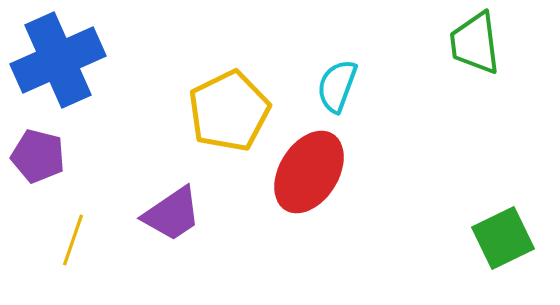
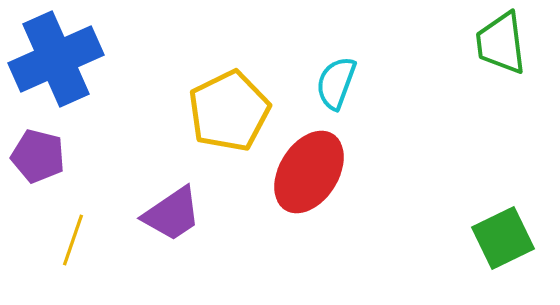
green trapezoid: moved 26 px right
blue cross: moved 2 px left, 1 px up
cyan semicircle: moved 1 px left, 3 px up
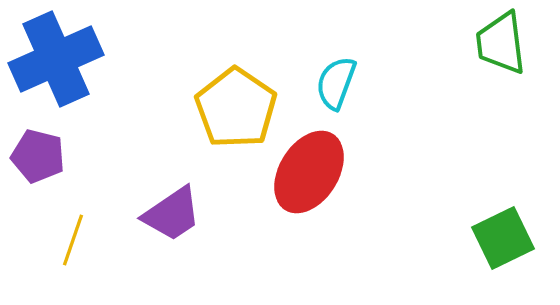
yellow pentagon: moved 7 px right, 3 px up; rotated 12 degrees counterclockwise
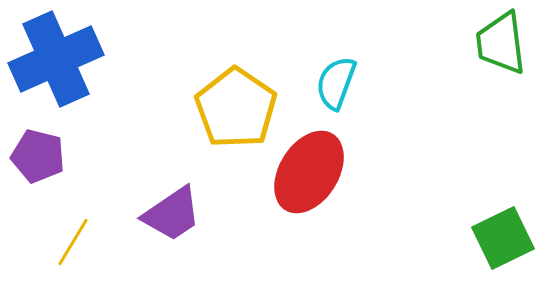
yellow line: moved 2 px down; rotated 12 degrees clockwise
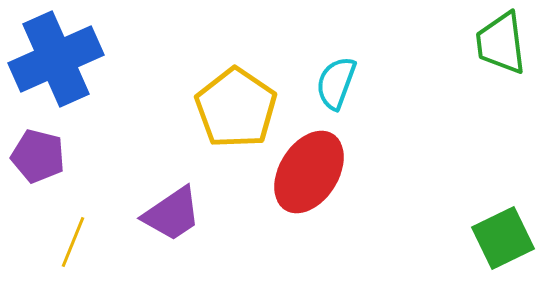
yellow line: rotated 9 degrees counterclockwise
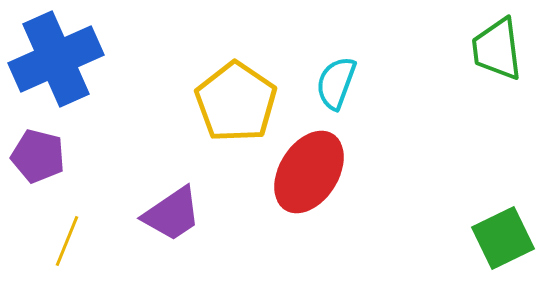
green trapezoid: moved 4 px left, 6 px down
yellow pentagon: moved 6 px up
yellow line: moved 6 px left, 1 px up
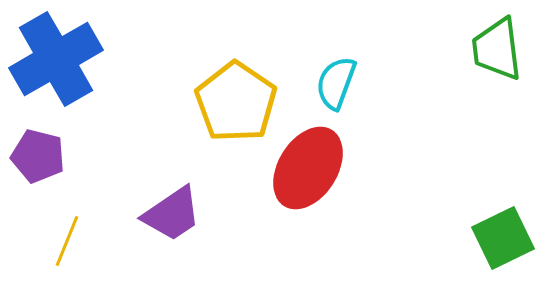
blue cross: rotated 6 degrees counterclockwise
red ellipse: moved 1 px left, 4 px up
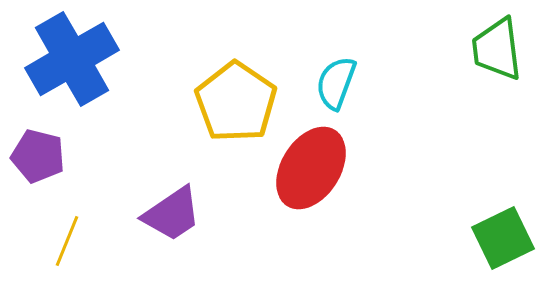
blue cross: moved 16 px right
red ellipse: moved 3 px right
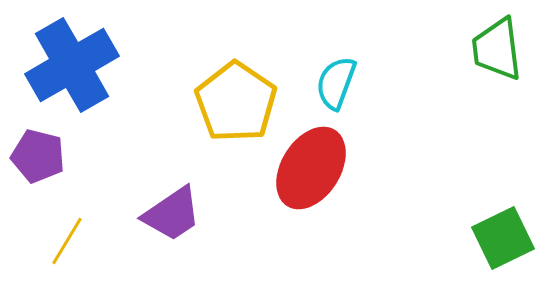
blue cross: moved 6 px down
yellow line: rotated 9 degrees clockwise
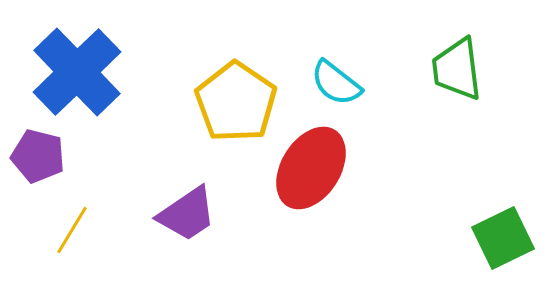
green trapezoid: moved 40 px left, 20 px down
blue cross: moved 5 px right, 7 px down; rotated 14 degrees counterclockwise
cyan semicircle: rotated 72 degrees counterclockwise
purple trapezoid: moved 15 px right
yellow line: moved 5 px right, 11 px up
